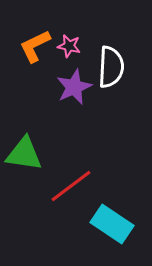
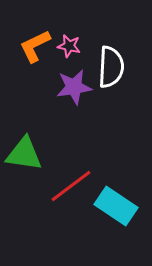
purple star: rotated 15 degrees clockwise
cyan rectangle: moved 4 px right, 18 px up
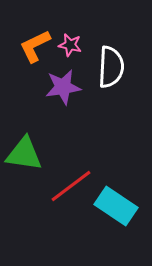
pink star: moved 1 px right, 1 px up
purple star: moved 11 px left
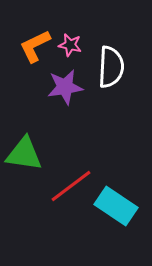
purple star: moved 2 px right
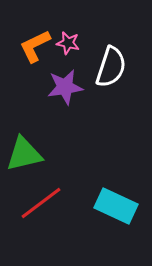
pink star: moved 2 px left, 2 px up
white semicircle: rotated 15 degrees clockwise
green triangle: rotated 21 degrees counterclockwise
red line: moved 30 px left, 17 px down
cyan rectangle: rotated 9 degrees counterclockwise
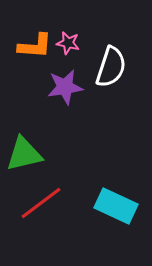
orange L-shape: rotated 150 degrees counterclockwise
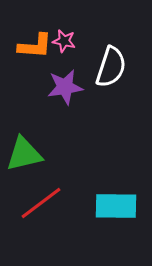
pink star: moved 4 px left, 2 px up
cyan rectangle: rotated 24 degrees counterclockwise
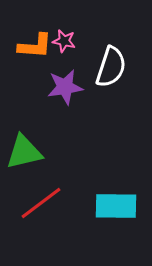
green triangle: moved 2 px up
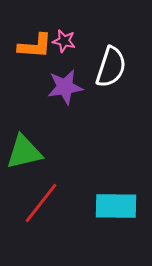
red line: rotated 15 degrees counterclockwise
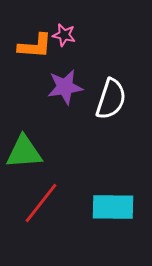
pink star: moved 6 px up
white semicircle: moved 32 px down
green triangle: rotated 9 degrees clockwise
cyan rectangle: moved 3 px left, 1 px down
